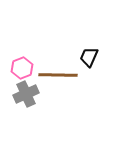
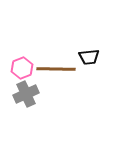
black trapezoid: rotated 120 degrees counterclockwise
brown line: moved 2 px left, 6 px up
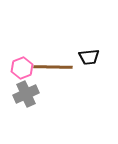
brown line: moved 3 px left, 2 px up
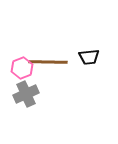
brown line: moved 5 px left, 5 px up
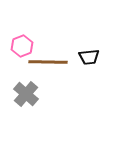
pink hexagon: moved 22 px up
gray cross: rotated 25 degrees counterclockwise
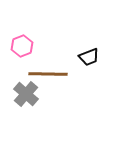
black trapezoid: rotated 15 degrees counterclockwise
brown line: moved 12 px down
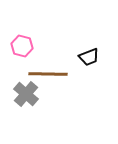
pink hexagon: rotated 25 degrees counterclockwise
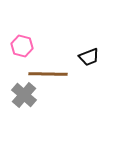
gray cross: moved 2 px left, 1 px down
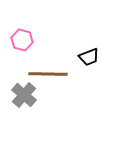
pink hexagon: moved 6 px up
